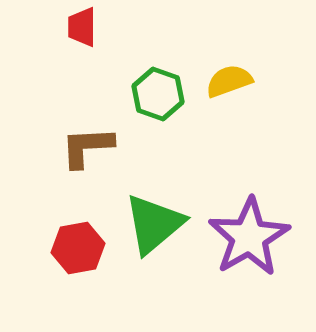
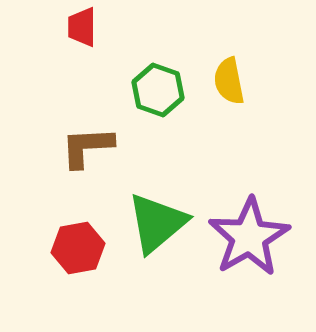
yellow semicircle: rotated 81 degrees counterclockwise
green hexagon: moved 4 px up
green triangle: moved 3 px right, 1 px up
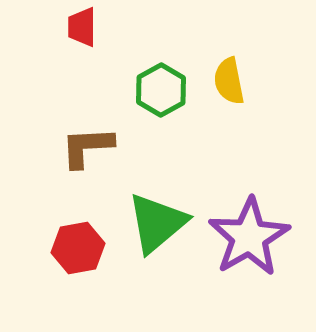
green hexagon: moved 3 px right; rotated 12 degrees clockwise
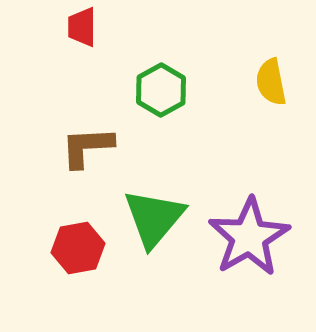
yellow semicircle: moved 42 px right, 1 px down
green triangle: moved 3 px left, 5 px up; rotated 10 degrees counterclockwise
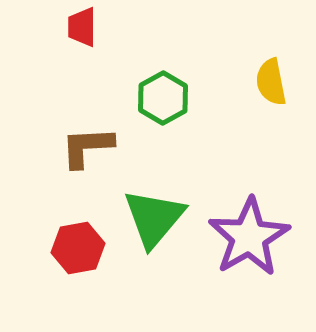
green hexagon: moved 2 px right, 8 px down
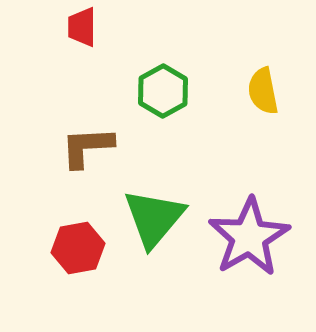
yellow semicircle: moved 8 px left, 9 px down
green hexagon: moved 7 px up
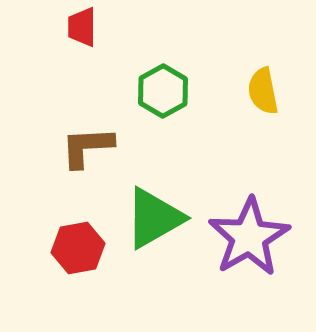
green triangle: rotated 20 degrees clockwise
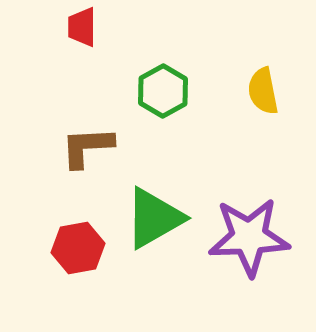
purple star: rotated 28 degrees clockwise
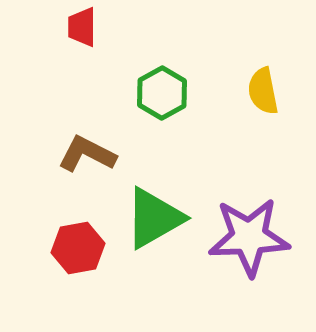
green hexagon: moved 1 px left, 2 px down
brown L-shape: moved 7 px down; rotated 30 degrees clockwise
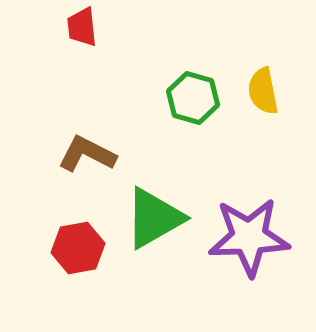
red trapezoid: rotated 6 degrees counterclockwise
green hexagon: moved 31 px right, 5 px down; rotated 15 degrees counterclockwise
